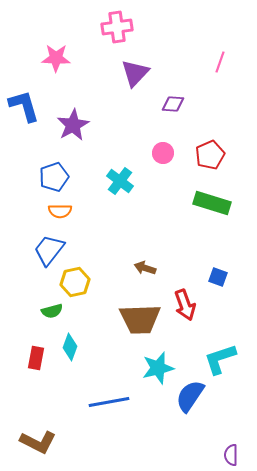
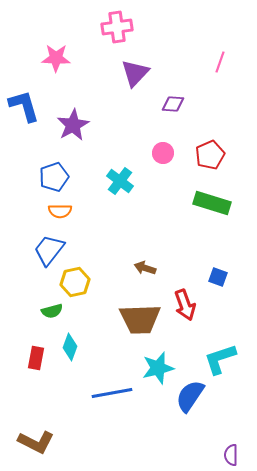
blue line: moved 3 px right, 9 px up
brown L-shape: moved 2 px left
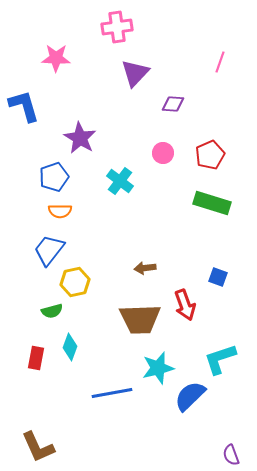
purple star: moved 7 px right, 13 px down; rotated 12 degrees counterclockwise
brown arrow: rotated 25 degrees counterclockwise
blue semicircle: rotated 12 degrees clockwise
brown L-shape: moved 2 px right, 5 px down; rotated 39 degrees clockwise
purple semicircle: rotated 20 degrees counterclockwise
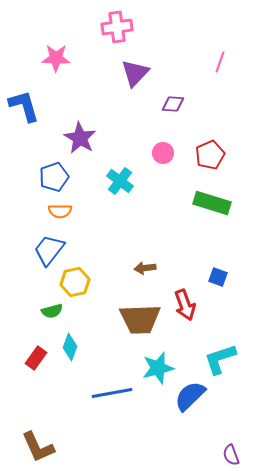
red rectangle: rotated 25 degrees clockwise
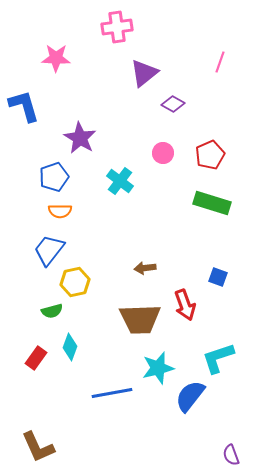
purple triangle: moved 9 px right; rotated 8 degrees clockwise
purple diamond: rotated 25 degrees clockwise
cyan L-shape: moved 2 px left, 1 px up
blue semicircle: rotated 8 degrees counterclockwise
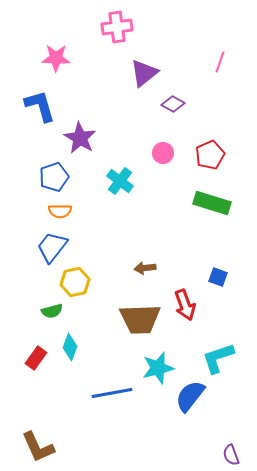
blue L-shape: moved 16 px right
blue trapezoid: moved 3 px right, 3 px up
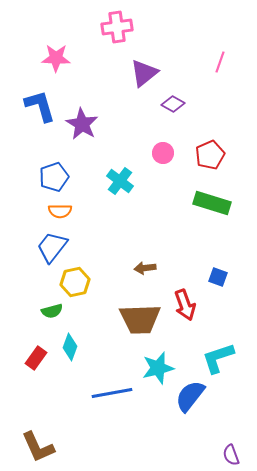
purple star: moved 2 px right, 14 px up
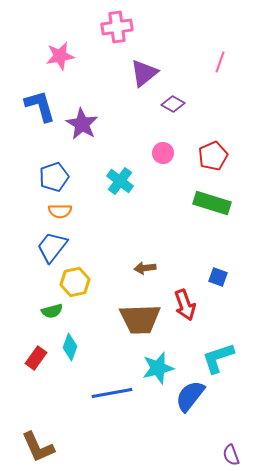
pink star: moved 4 px right, 2 px up; rotated 12 degrees counterclockwise
red pentagon: moved 3 px right, 1 px down
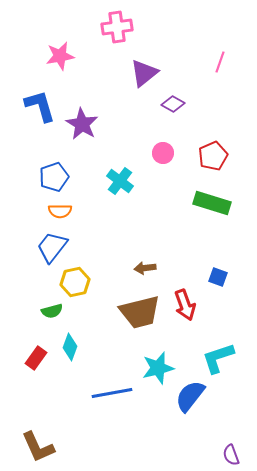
brown trapezoid: moved 7 px up; rotated 12 degrees counterclockwise
